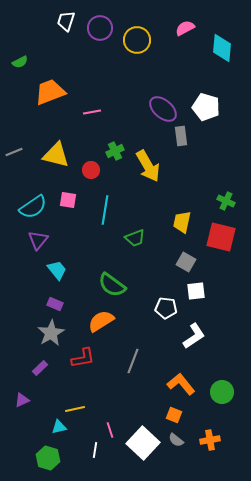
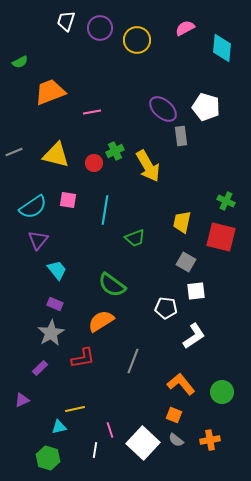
red circle at (91, 170): moved 3 px right, 7 px up
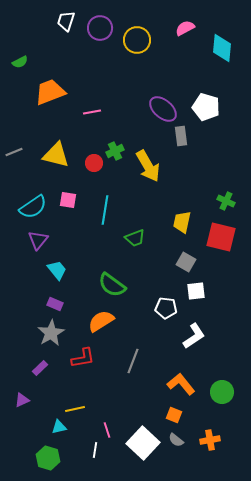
pink line at (110, 430): moved 3 px left
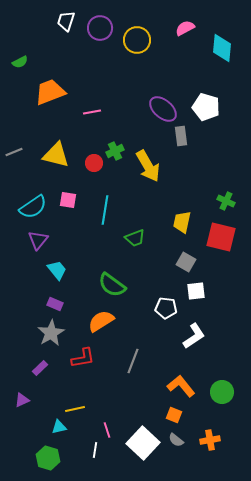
orange L-shape at (181, 384): moved 2 px down
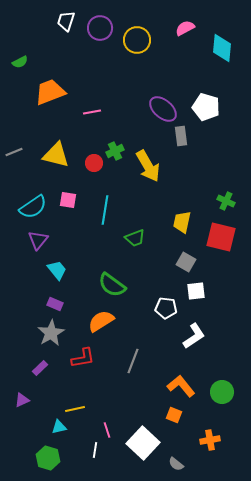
gray semicircle at (176, 440): moved 24 px down
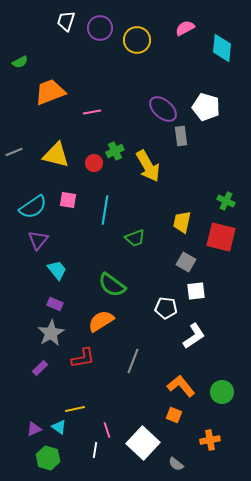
purple triangle at (22, 400): moved 12 px right, 29 px down
cyan triangle at (59, 427): rotated 49 degrees clockwise
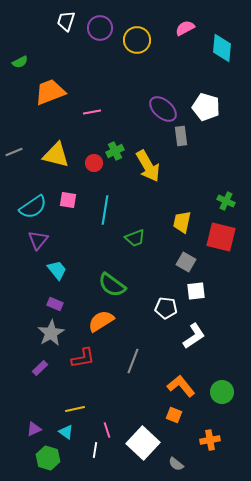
cyan triangle at (59, 427): moved 7 px right, 5 px down
